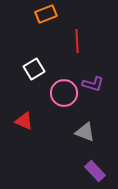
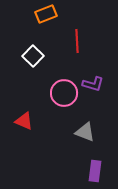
white square: moved 1 px left, 13 px up; rotated 15 degrees counterclockwise
purple rectangle: rotated 50 degrees clockwise
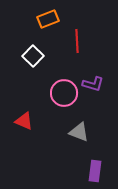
orange rectangle: moved 2 px right, 5 px down
gray triangle: moved 6 px left
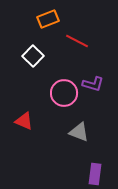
red line: rotated 60 degrees counterclockwise
purple rectangle: moved 3 px down
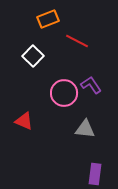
purple L-shape: moved 2 px left, 1 px down; rotated 140 degrees counterclockwise
gray triangle: moved 6 px right, 3 px up; rotated 15 degrees counterclockwise
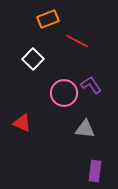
white square: moved 3 px down
red triangle: moved 2 px left, 2 px down
purple rectangle: moved 3 px up
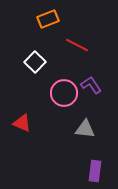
red line: moved 4 px down
white square: moved 2 px right, 3 px down
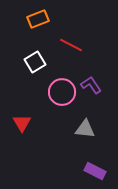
orange rectangle: moved 10 px left
red line: moved 6 px left
white square: rotated 15 degrees clockwise
pink circle: moved 2 px left, 1 px up
red triangle: rotated 36 degrees clockwise
purple rectangle: rotated 70 degrees counterclockwise
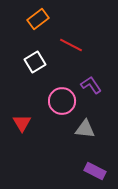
orange rectangle: rotated 15 degrees counterclockwise
pink circle: moved 9 px down
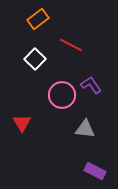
white square: moved 3 px up; rotated 15 degrees counterclockwise
pink circle: moved 6 px up
